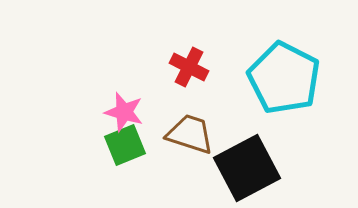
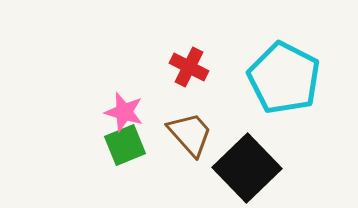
brown trapezoid: rotated 30 degrees clockwise
black square: rotated 16 degrees counterclockwise
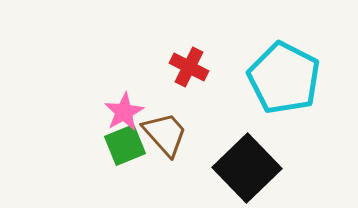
pink star: rotated 27 degrees clockwise
brown trapezoid: moved 25 px left
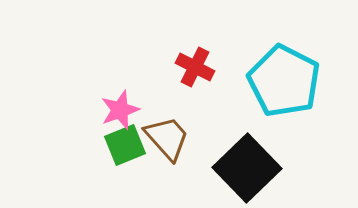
red cross: moved 6 px right
cyan pentagon: moved 3 px down
pink star: moved 4 px left, 2 px up; rotated 9 degrees clockwise
brown trapezoid: moved 2 px right, 4 px down
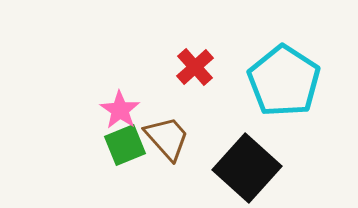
red cross: rotated 21 degrees clockwise
cyan pentagon: rotated 6 degrees clockwise
pink star: rotated 18 degrees counterclockwise
black square: rotated 4 degrees counterclockwise
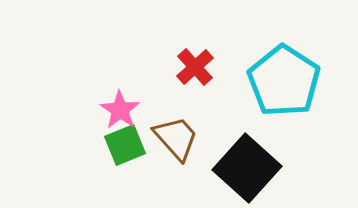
brown trapezoid: moved 9 px right
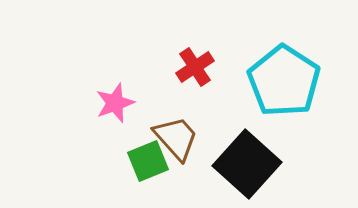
red cross: rotated 9 degrees clockwise
pink star: moved 5 px left, 7 px up; rotated 18 degrees clockwise
green square: moved 23 px right, 16 px down
black square: moved 4 px up
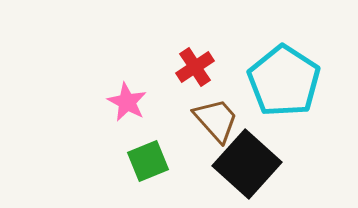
pink star: moved 12 px right, 1 px up; rotated 24 degrees counterclockwise
brown trapezoid: moved 40 px right, 18 px up
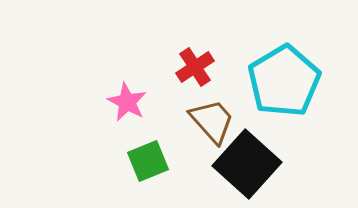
cyan pentagon: rotated 8 degrees clockwise
brown trapezoid: moved 4 px left, 1 px down
